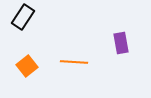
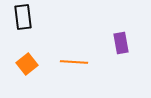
black rectangle: rotated 40 degrees counterclockwise
orange square: moved 2 px up
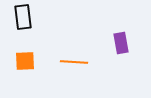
orange square: moved 2 px left, 3 px up; rotated 35 degrees clockwise
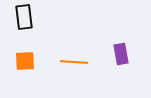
black rectangle: moved 1 px right
purple rectangle: moved 11 px down
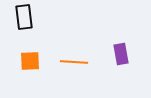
orange square: moved 5 px right
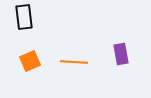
orange square: rotated 20 degrees counterclockwise
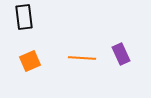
purple rectangle: rotated 15 degrees counterclockwise
orange line: moved 8 px right, 4 px up
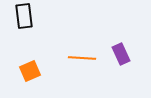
black rectangle: moved 1 px up
orange square: moved 10 px down
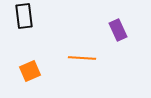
purple rectangle: moved 3 px left, 24 px up
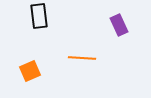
black rectangle: moved 15 px right
purple rectangle: moved 1 px right, 5 px up
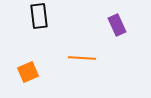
purple rectangle: moved 2 px left
orange square: moved 2 px left, 1 px down
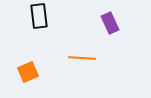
purple rectangle: moved 7 px left, 2 px up
